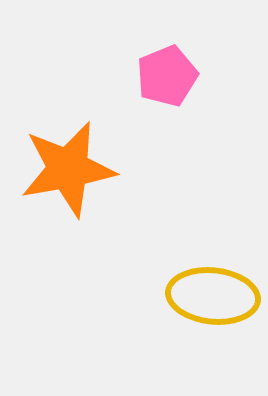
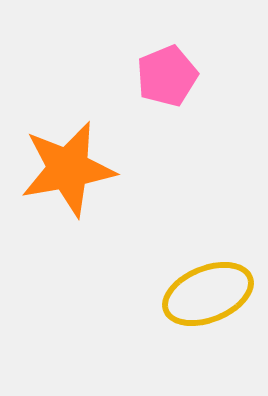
yellow ellipse: moved 5 px left, 2 px up; rotated 28 degrees counterclockwise
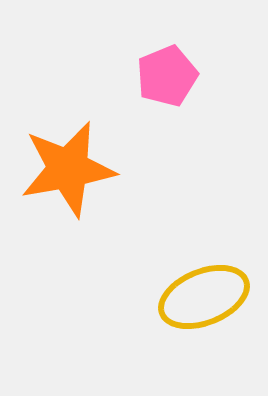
yellow ellipse: moved 4 px left, 3 px down
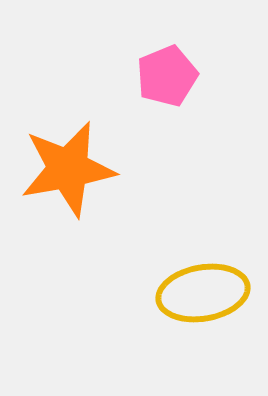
yellow ellipse: moved 1 px left, 4 px up; rotated 12 degrees clockwise
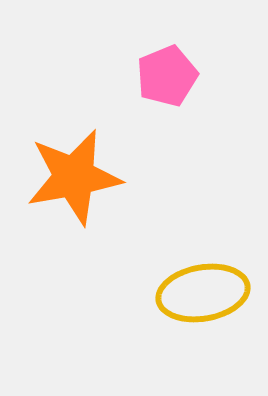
orange star: moved 6 px right, 8 px down
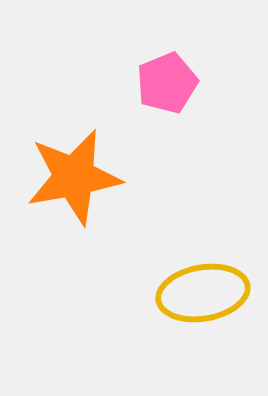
pink pentagon: moved 7 px down
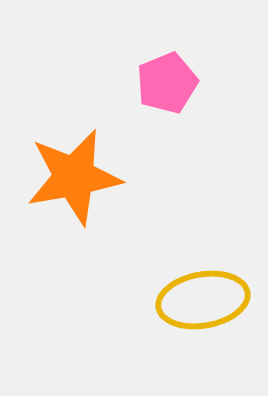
yellow ellipse: moved 7 px down
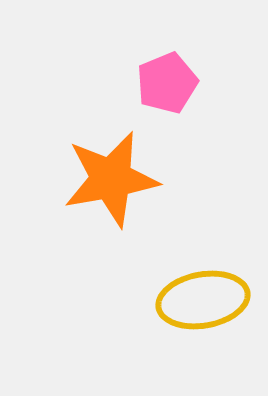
orange star: moved 37 px right, 2 px down
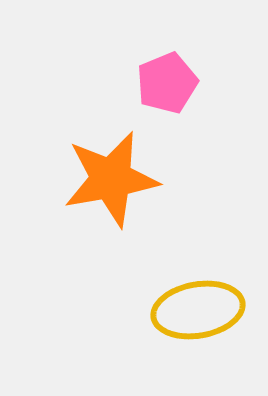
yellow ellipse: moved 5 px left, 10 px down
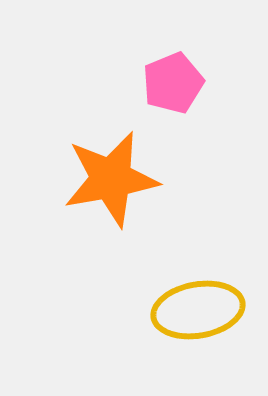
pink pentagon: moved 6 px right
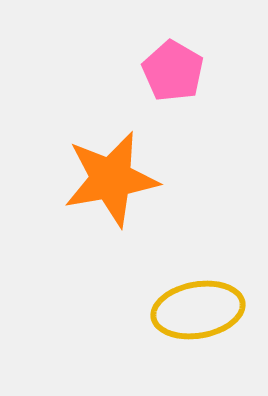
pink pentagon: moved 12 px up; rotated 20 degrees counterclockwise
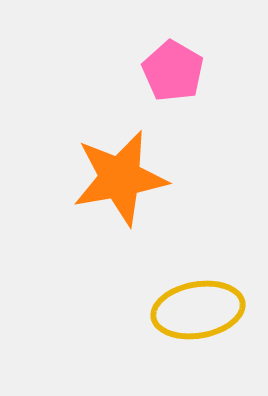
orange star: moved 9 px right, 1 px up
